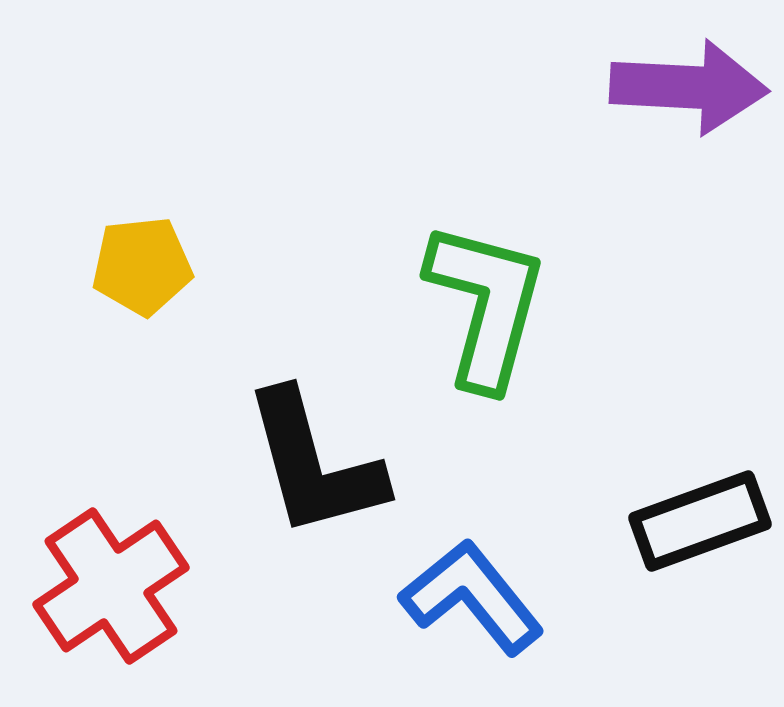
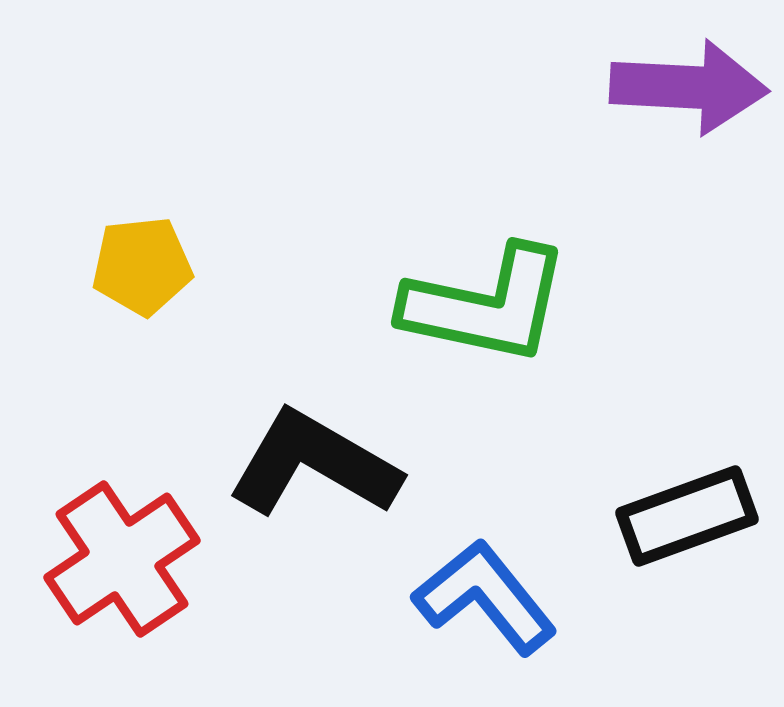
green L-shape: rotated 87 degrees clockwise
black L-shape: rotated 135 degrees clockwise
black rectangle: moved 13 px left, 5 px up
red cross: moved 11 px right, 27 px up
blue L-shape: moved 13 px right
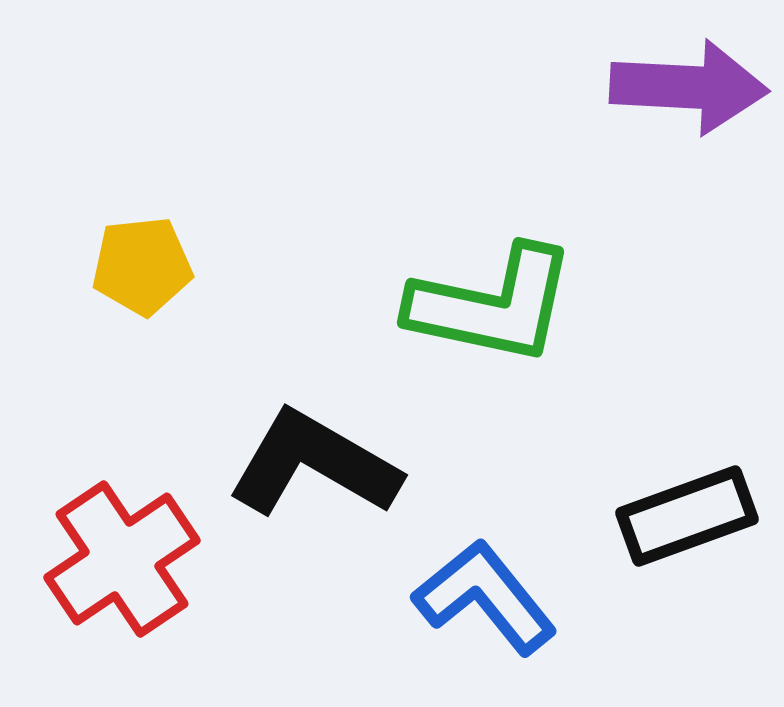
green L-shape: moved 6 px right
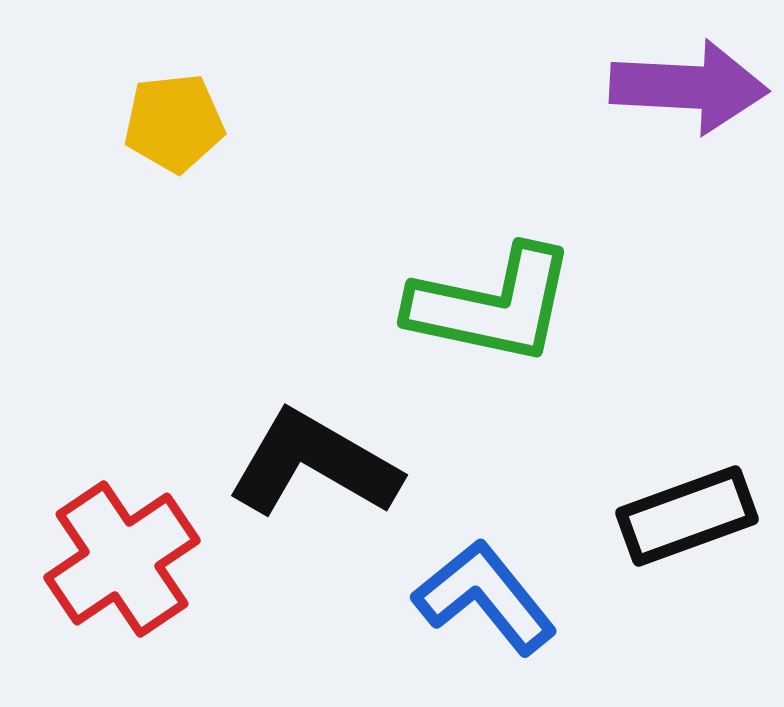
yellow pentagon: moved 32 px right, 143 px up
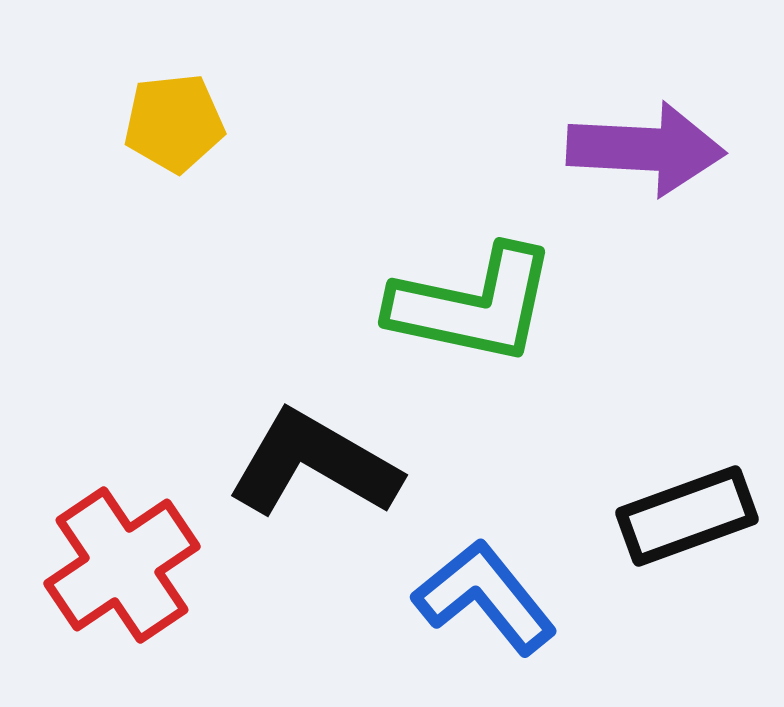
purple arrow: moved 43 px left, 62 px down
green L-shape: moved 19 px left
red cross: moved 6 px down
